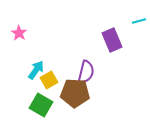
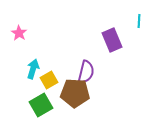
cyan line: rotated 72 degrees counterclockwise
cyan arrow: moved 3 px left, 1 px up; rotated 18 degrees counterclockwise
green square: rotated 30 degrees clockwise
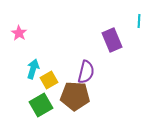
brown pentagon: moved 3 px down
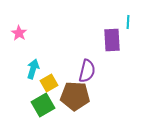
cyan line: moved 11 px left, 1 px down
purple rectangle: rotated 20 degrees clockwise
purple semicircle: moved 1 px right, 1 px up
yellow square: moved 3 px down
green square: moved 2 px right
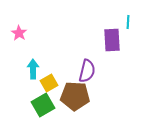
cyan arrow: rotated 18 degrees counterclockwise
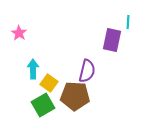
purple rectangle: rotated 15 degrees clockwise
yellow square: rotated 24 degrees counterclockwise
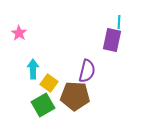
cyan line: moved 9 px left
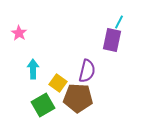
cyan line: rotated 24 degrees clockwise
yellow square: moved 9 px right
brown pentagon: moved 3 px right, 2 px down
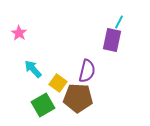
cyan arrow: rotated 42 degrees counterclockwise
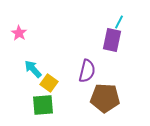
yellow square: moved 9 px left
brown pentagon: moved 27 px right
green square: rotated 25 degrees clockwise
